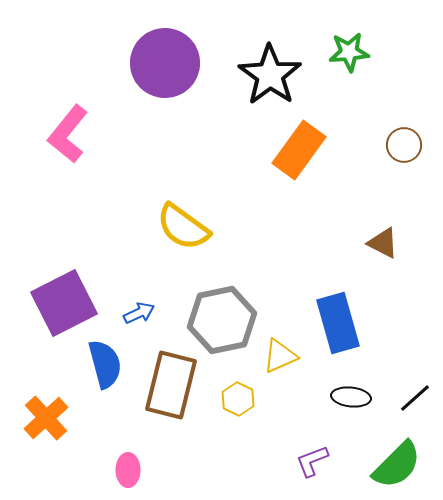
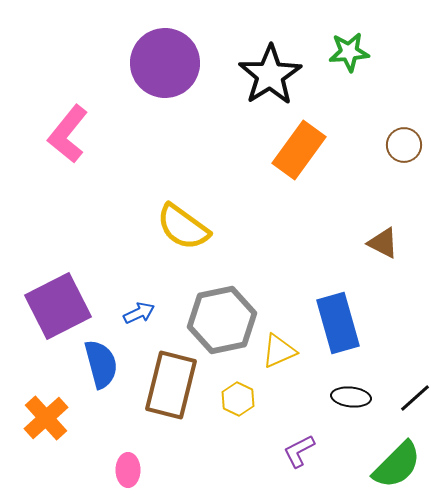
black star: rotated 4 degrees clockwise
purple square: moved 6 px left, 3 px down
yellow triangle: moved 1 px left, 5 px up
blue semicircle: moved 4 px left
purple L-shape: moved 13 px left, 10 px up; rotated 6 degrees counterclockwise
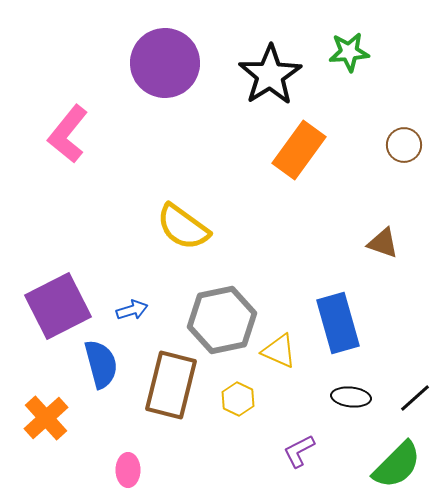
brown triangle: rotated 8 degrees counterclockwise
blue arrow: moved 7 px left, 3 px up; rotated 8 degrees clockwise
yellow triangle: rotated 48 degrees clockwise
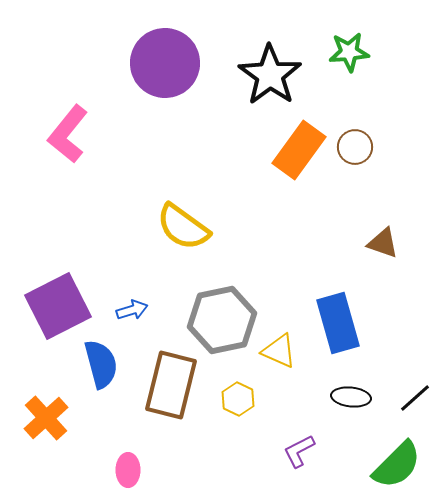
black star: rotated 4 degrees counterclockwise
brown circle: moved 49 px left, 2 px down
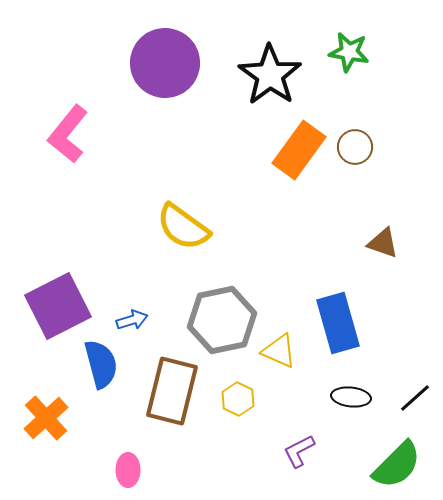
green star: rotated 15 degrees clockwise
blue arrow: moved 10 px down
brown rectangle: moved 1 px right, 6 px down
